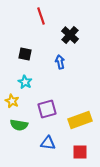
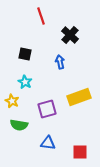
yellow rectangle: moved 1 px left, 23 px up
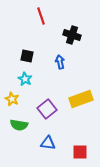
black cross: moved 2 px right; rotated 24 degrees counterclockwise
black square: moved 2 px right, 2 px down
cyan star: moved 3 px up
yellow rectangle: moved 2 px right, 2 px down
yellow star: moved 2 px up
purple square: rotated 24 degrees counterclockwise
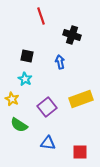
purple square: moved 2 px up
green semicircle: rotated 24 degrees clockwise
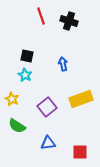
black cross: moved 3 px left, 14 px up
blue arrow: moved 3 px right, 2 px down
cyan star: moved 4 px up
green semicircle: moved 2 px left, 1 px down
blue triangle: rotated 14 degrees counterclockwise
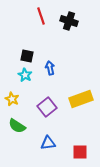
blue arrow: moved 13 px left, 4 px down
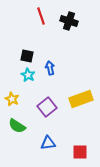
cyan star: moved 3 px right
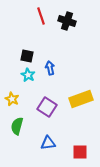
black cross: moved 2 px left
purple square: rotated 18 degrees counterclockwise
green semicircle: rotated 72 degrees clockwise
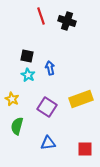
red square: moved 5 px right, 3 px up
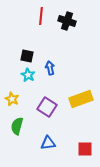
red line: rotated 24 degrees clockwise
